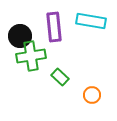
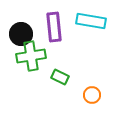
black circle: moved 1 px right, 2 px up
green rectangle: rotated 18 degrees counterclockwise
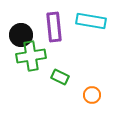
black circle: moved 1 px down
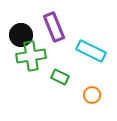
cyan rectangle: moved 30 px down; rotated 16 degrees clockwise
purple rectangle: rotated 16 degrees counterclockwise
